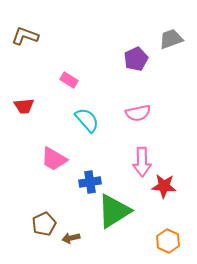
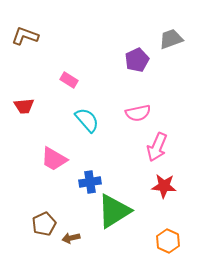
purple pentagon: moved 1 px right, 1 px down
pink arrow: moved 15 px right, 15 px up; rotated 24 degrees clockwise
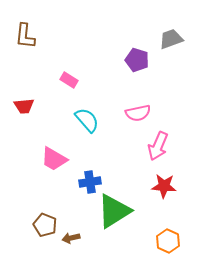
brown L-shape: rotated 104 degrees counterclockwise
purple pentagon: rotated 30 degrees counterclockwise
pink arrow: moved 1 px right, 1 px up
brown pentagon: moved 1 px right, 1 px down; rotated 25 degrees counterclockwise
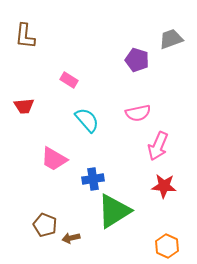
blue cross: moved 3 px right, 3 px up
orange hexagon: moved 1 px left, 5 px down
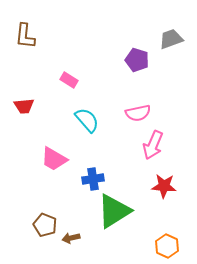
pink arrow: moved 5 px left, 1 px up
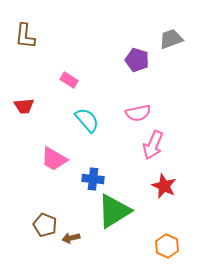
blue cross: rotated 15 degrees clockwise
red star: rotated 20 degrees clockwise
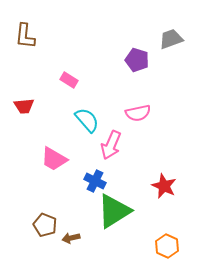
pink arrow: moved 42 px left
blue cross: moved 2 px right, 2 px down; rotated 20 degrees clockwise
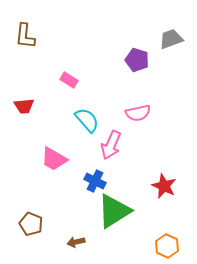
brown pentagon: moved 14 px left, 1 px up
brown arrow: moved 5 px right, 4 px down
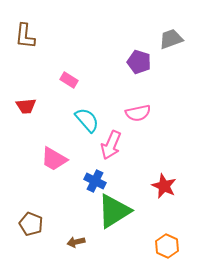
purple pentagon: moved 2 px right, 2 px down
red trapezoid: moved 2 px right
